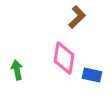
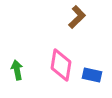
pink diamond: moved 3 px left, 7 px down
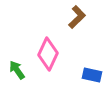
pink diamond: moved 13 px left, 11 px up; rotated 16 degrees clockwise
green arrow: rotated 24 degrees counterclockwise
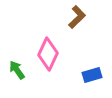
blue rectangle: rotated 30 degrees counterclockwise
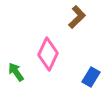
green arrow: moved 1 px left, 2 px down
blue rectangle: moved 1 px left, 2 px down; rotated 42 degrees counterclockwise
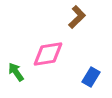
pink diamond: rotated 56 degrees clockwise
